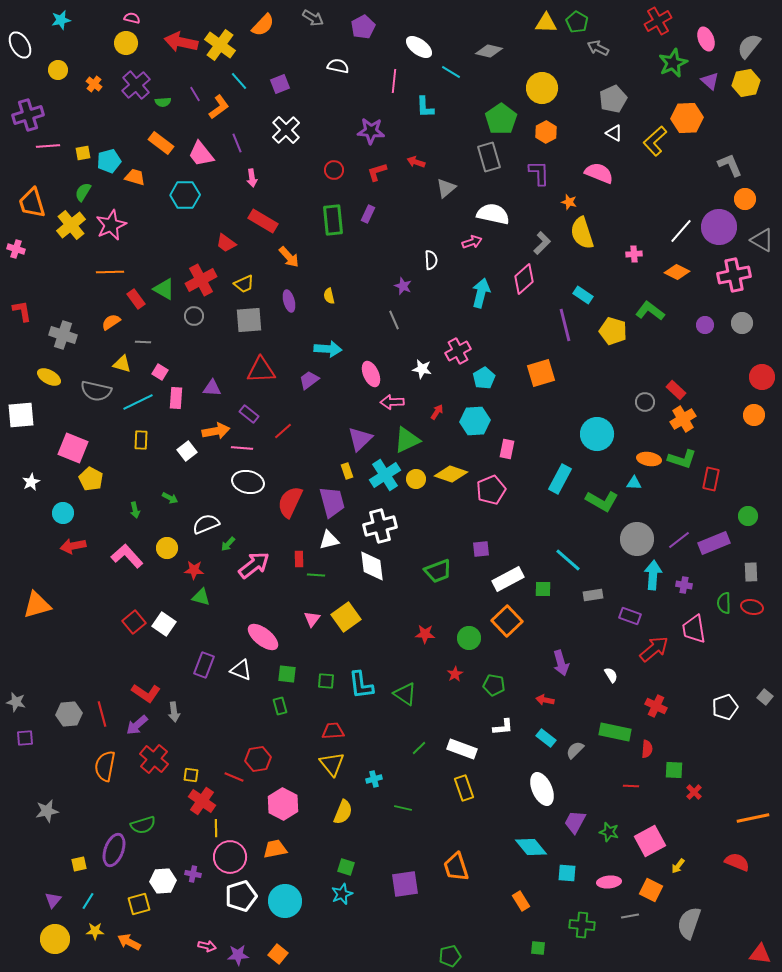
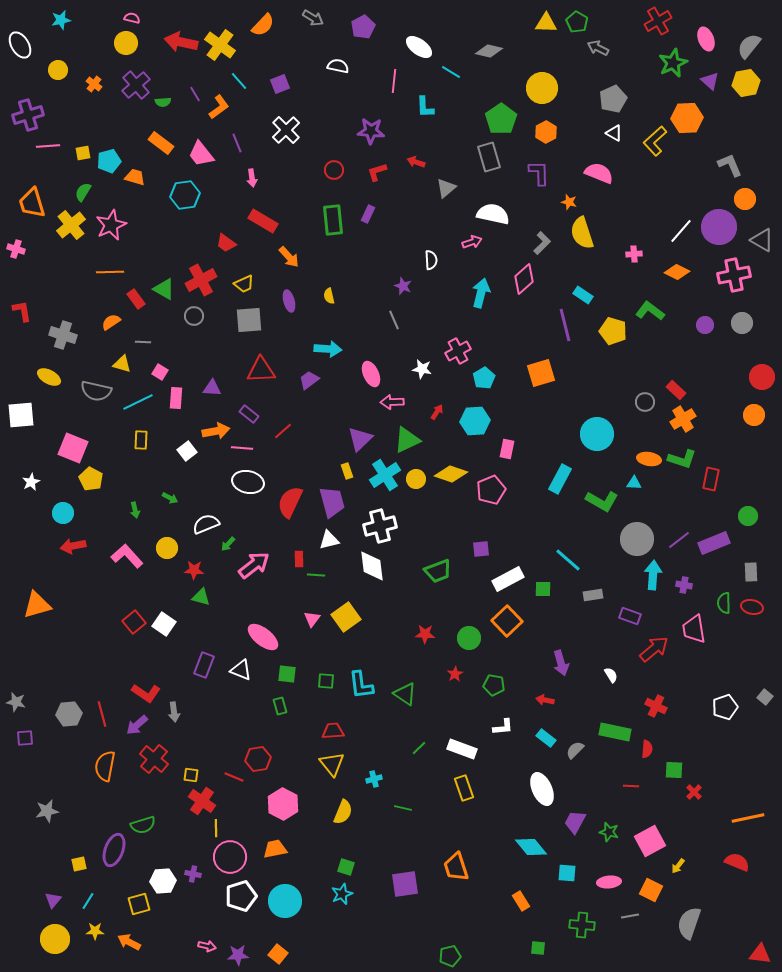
cyan hexagon at (185, 195): rotated 8 degrees counterclockwise
orange line at (753, 818): moved 5 px left
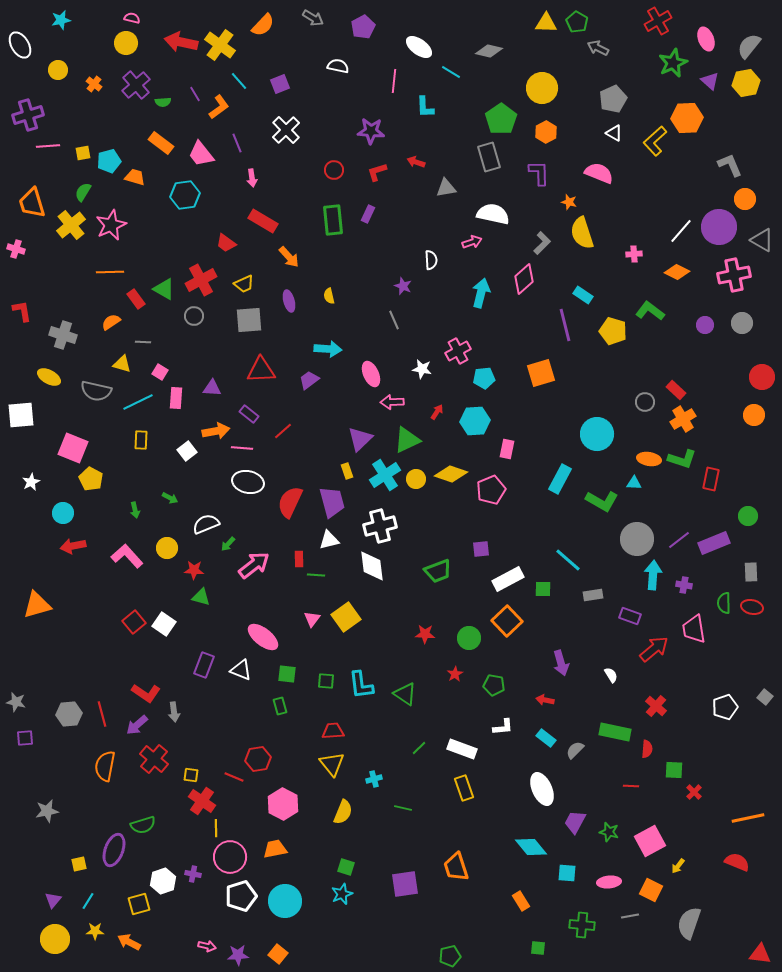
gray triangle at (446, 188): rotated 30 degrees clockwise
cyan pentagon at (484, 378): rotated 25 degrees clockwise
red cross at (656, 706): rotated 15 degrees clockwise
white hexagon at (163, 881): rotated 15 degrees counterclockwise
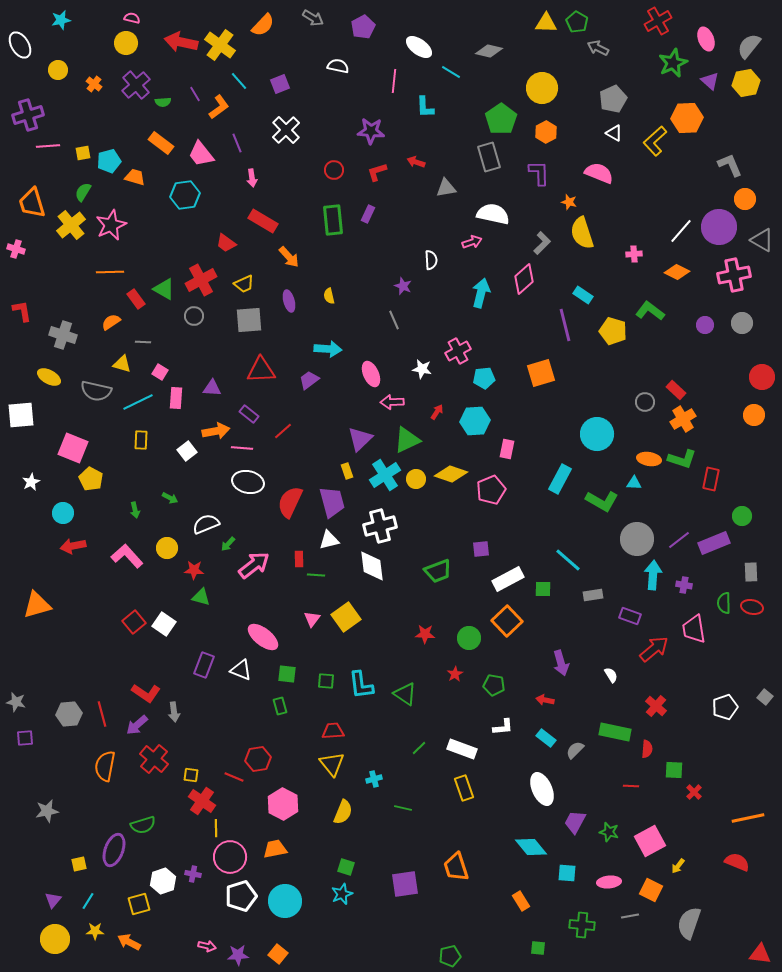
green circle at (748, 516): moved 6 px left
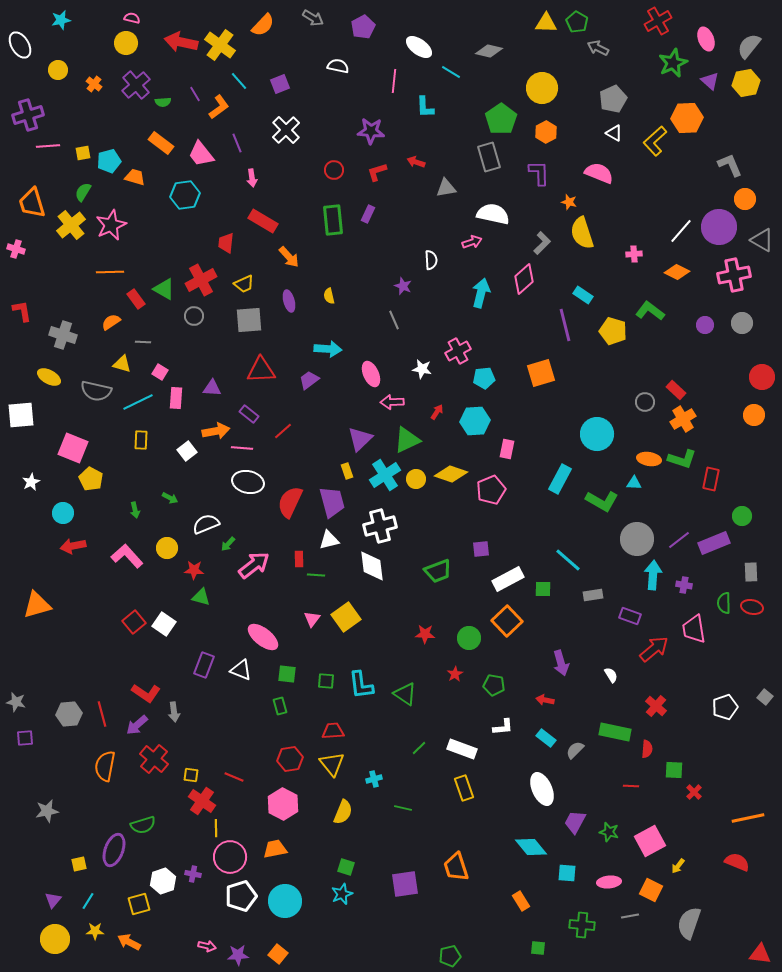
red trapezoid at (226, 243): rotated 60 degrees clockwise
red hexagon at (258, 759): moved 32 px right
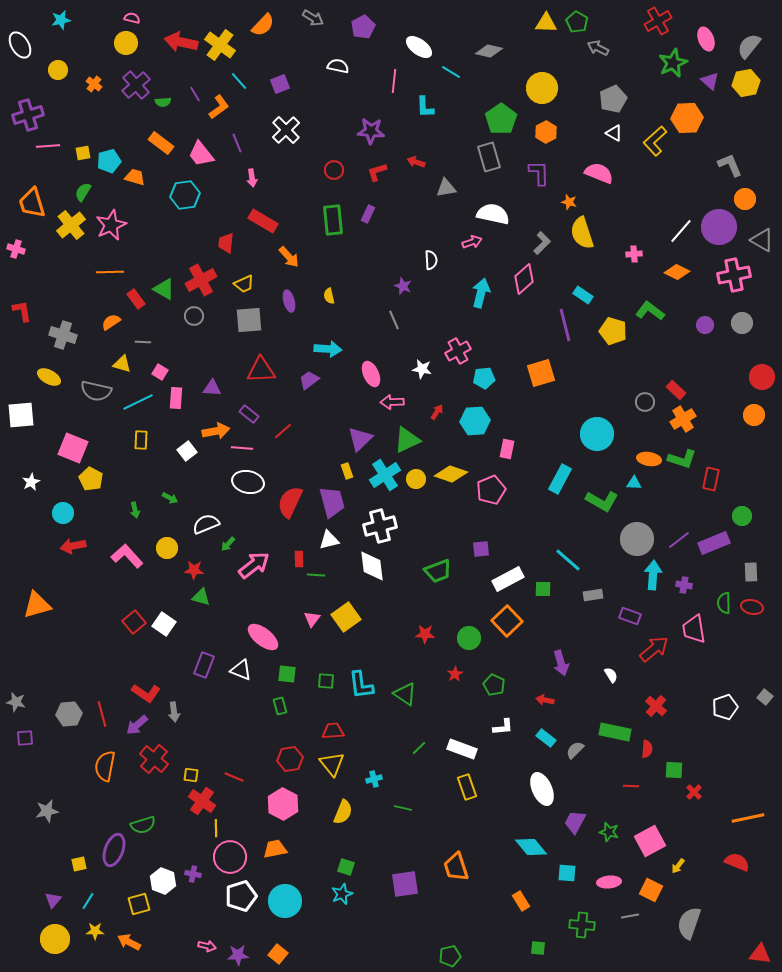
green pentagon at (494, 685): rotated 15 degrees clockwise
yellow rectangle at (464, 788): moved 3 px right, 1 px up
white hexagon at (163, 881): rotated 20 degrees counterclockwise
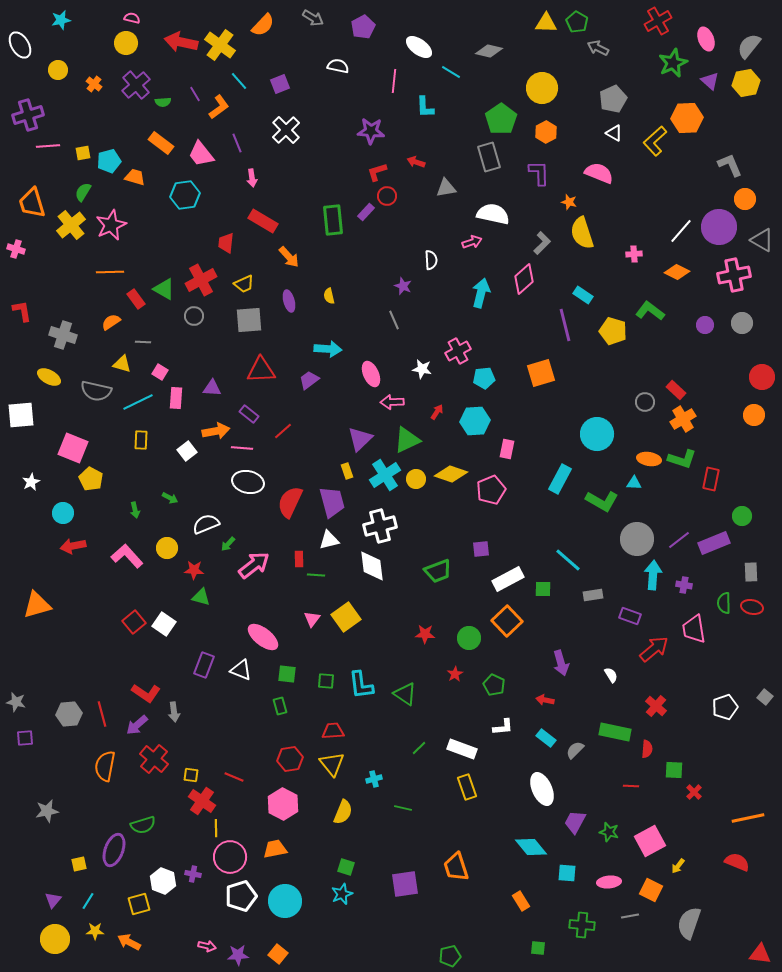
red circle at (334, 170): moved 53 px right, 26 px down
purple rectangle at (368, 214): moved 2 px left, 2 px up; rotated 18 degrees clockwise
